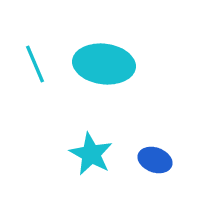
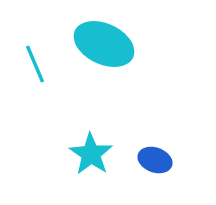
cyan ellipse: moved 20 px up; rotated 18 degrees clockwise
cyan star: rotated 6 degrees clockwise
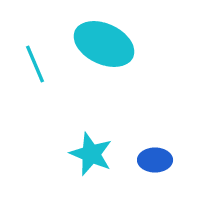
cyan star: rotated 12 degrees counterclockwise
blue ellipse: rotated 20 degrees counterclockwise
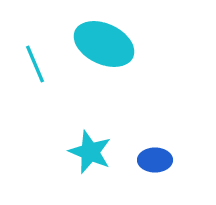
cyan star: moved 1 px left, 2 px up
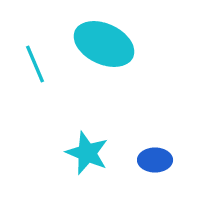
cyan star: moved 3 px left, 1 px down
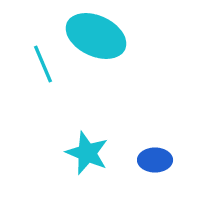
cyan ellipse: moved 8 px left, 8 px up
cyan line: moved 8 px right
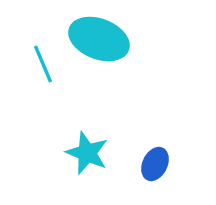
cyan ellipse: moved 3 px right, 3 px down; rotated 4 degrees counterclockwise
blue ellipse: moved 4 px down; rotated 64 degrees counterclockwise
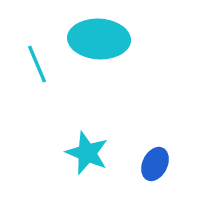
cyan ellipse: rotated 18 degrees counterclockwise
cyan line: moved 6 px left
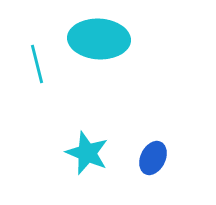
cyan line: rotated 9 degrees clockwise
blue ellipse: moved 2 px left, 6 px up
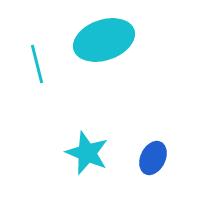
cyan ellipse: moved 5 px right, 1 px down; rotated 22 degrees counterclockwise
